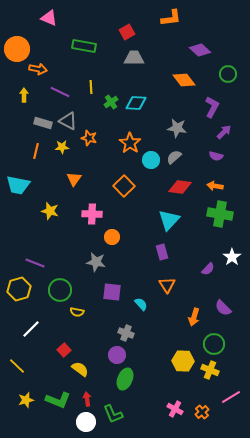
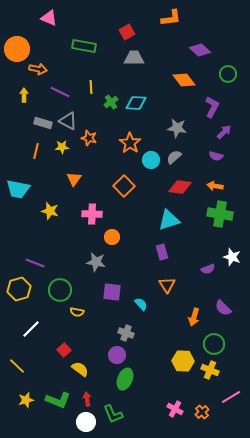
cyan trapezoid at (18, 185): moved 4 px down
cyan triangle at (169, 220): rotated 30 degrees clockwise
white star at (232, 257): rotated 18 degrees counterclockwise
purple semicircle at (208, 269): rotated 24 degrees clockwise
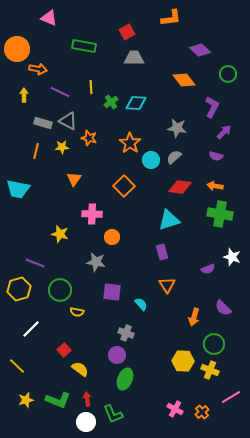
yellow star at (50, 211): moved 10 px right, 23 px down
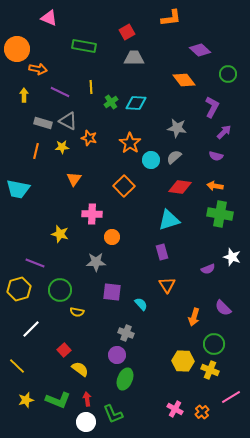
gray star at (96, 262): rotated 12 degrees counterclockwise
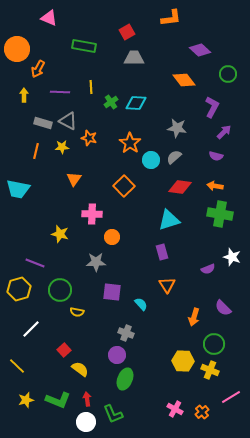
orange arrow at (38, 69): rotated 108 degrees clockwise
purple line at (60, 92): rotated 24 degrees counterclockwise
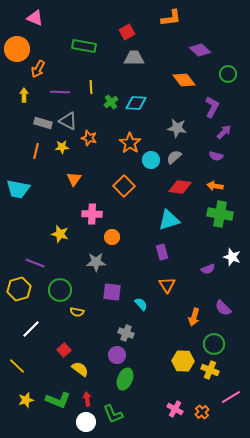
pink triangle at (49, 18): moved 14 px left
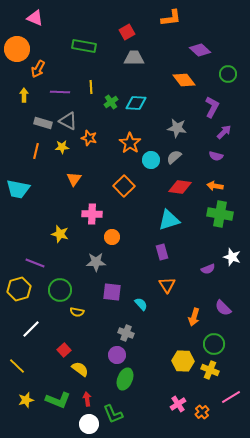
pink cross at (175, 409): moved 3 px right, 5 px up; rotated 28 degrees clockwise
white circle at (86, 422): moved 3 px right, 2 px down
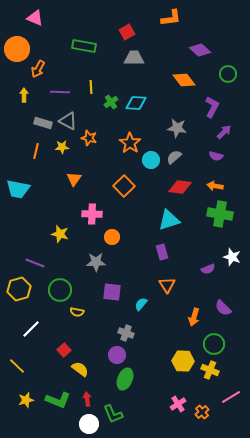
cyan semicircle at (141, 304): rotated 96 degrees counterclockwise
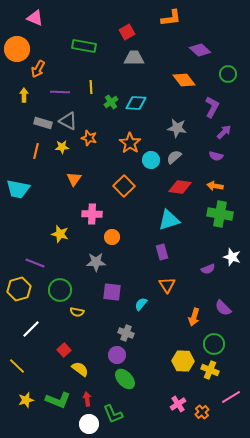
green ellipse at (125, 379): rotated 65 degrees counterclockwise
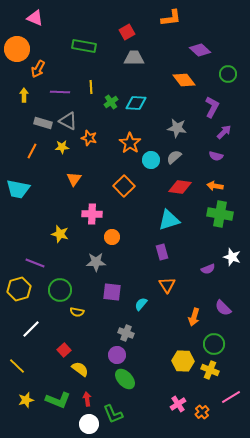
orange line at (36, 151): moved 4 px left; rotated 14 degrees clockwise
